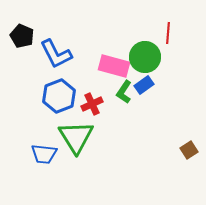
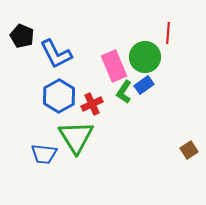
pink rectangle: rotated 52 degrees clockwise
blue hexagon: rotated 8 degrees counterclockwise
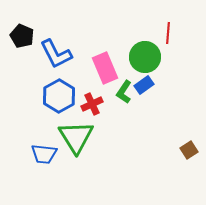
pink rectangle: moved 9 px left, 2 px down
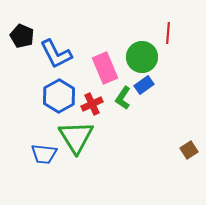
green circle: moved 3 px left
green L-shape: moved 1 px left, 6 px down
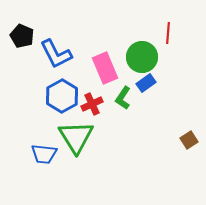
blue rectangle: moved 2 px right, 2 px up
blue hexagon: moved 3 px right
brown square: moved 10 px up
